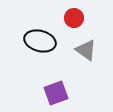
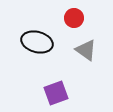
black ellipse: moved 3 px left, 1 px down
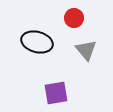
gray triangle: rotated 15 degrees clockwise
purple square: rotated 10 degrees clockwise
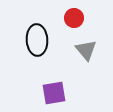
black ellipse: moved 2 px up; rotated 72 degrees clockwise
purple square: moved 2 px left
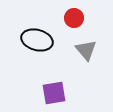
black ellipse: rotated 72 degrees counterclockwise
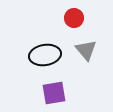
black ellipse: moved 8 px right, 15 px down; rotated 24 degrees counterclockwise
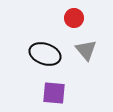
black ellipse: moved 1 px up; rotated 28 degrees clockwise
purple square: rotated 15 degrees clockwise
